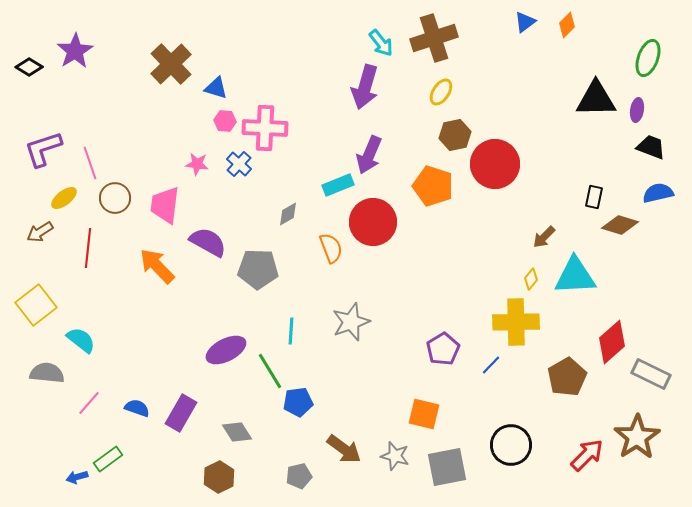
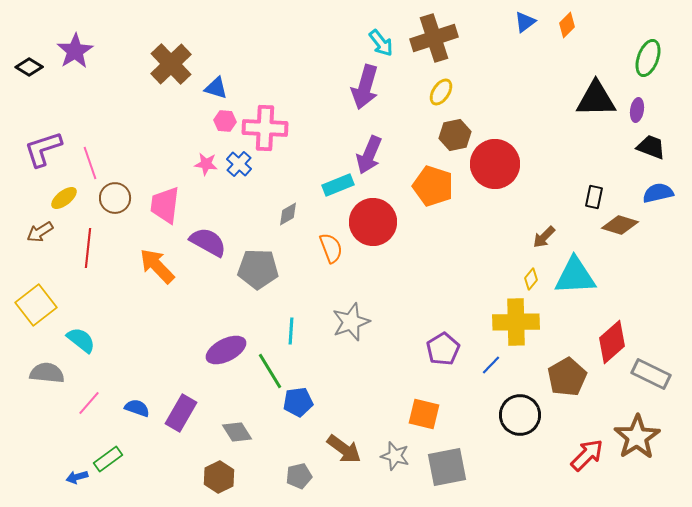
pink star at (197, 164): moved 9 px right
black circle at (511, 445): moved 9 px right, 30 px up
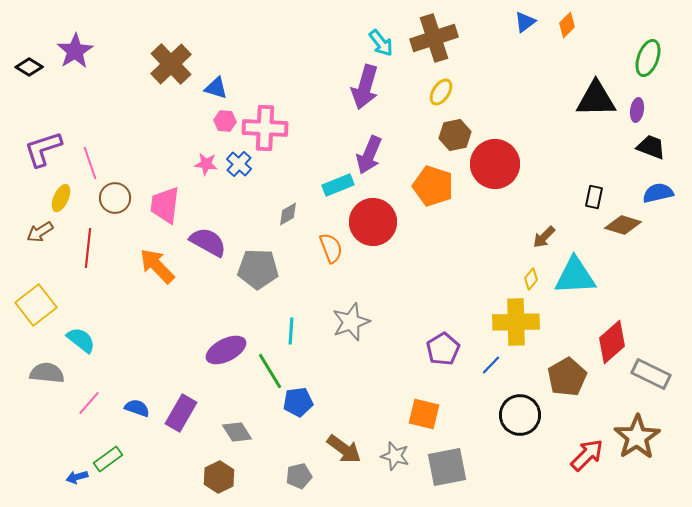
yellow ellipse at (64, 198): moved 3 px left; rotated 28 degrees counterclockwise
brown diamond at (620, 225): moved 3 px right
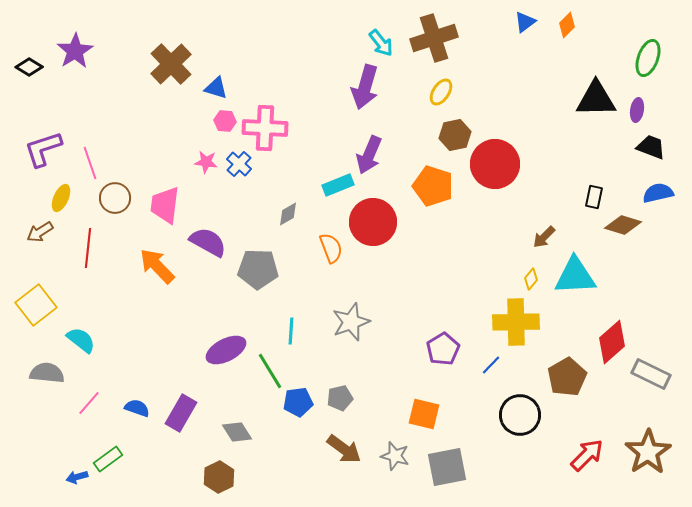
pink star at (206, 164): moved 2 px up
brown star at (637, 437): moved 11 px right, 15 px down
gray pentagon at (299, 476): moved 41 px right, 78 px up
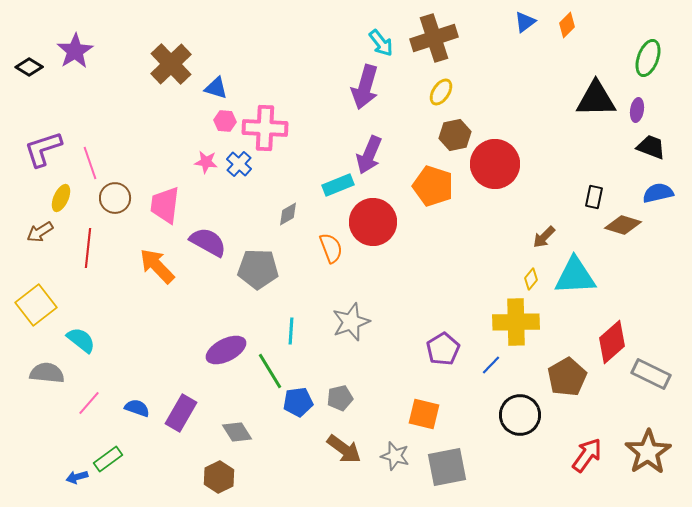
red arrow at (587, 455): rotated 9 degrees counterclockwise
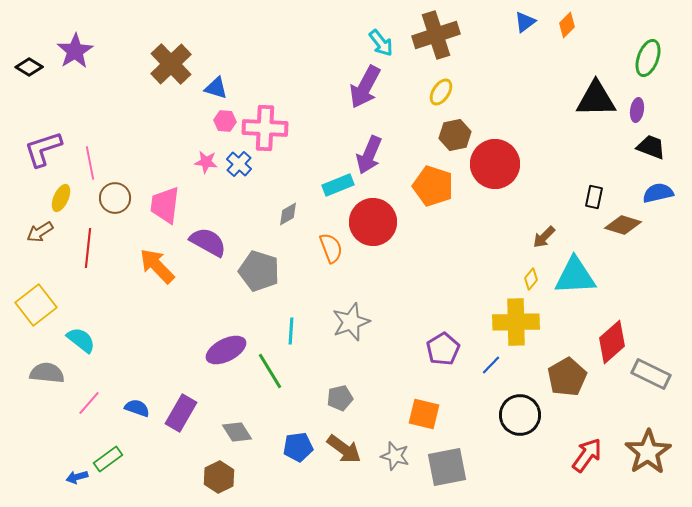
brown cross at (434, 38): moved 2 px right, 3 px up
purple arrow at (365, 87): rotated 12 degrees clockwise
pink line at (90, 163): rotated 8 degrees clockwise
gray pentagon at (258, 269): moved 1 px right, 2 px down; rotated 15 degrees clockwise
blue pentagon at (298, 402): moved 45 px down
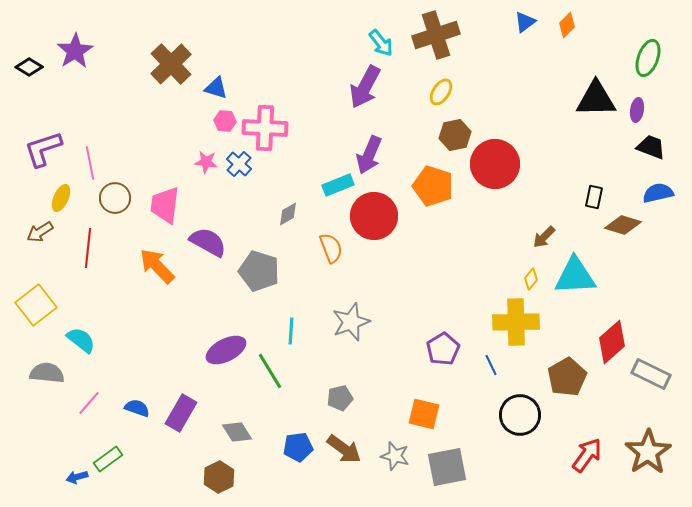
red circle at (373, 222): moved 1 px right, 6 px up
blue line at (491, 365): rotated 70 degrees counterclockwise
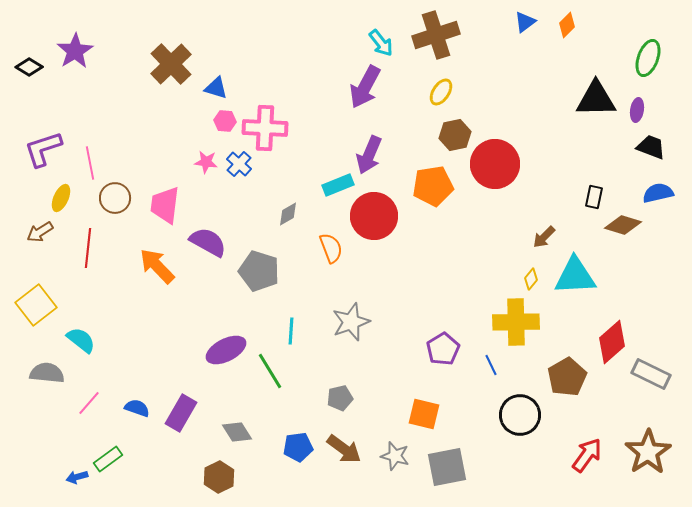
orange pentagon at (433, 186): rotated 27 degrees counterclockwise
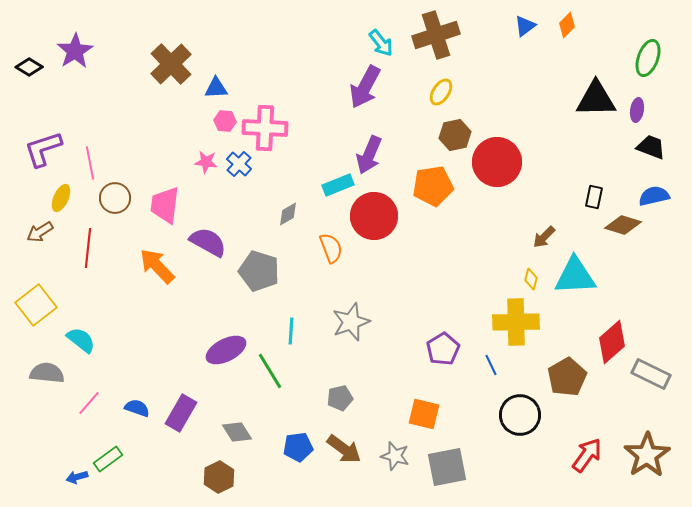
blue triangle at (525, 22): moved 4 px down
blue triangle at (216, 88): rotated 20 degrees counterclockwise
red circle at (495, 164): moved 2 px right, 2 px up
blue semicircle at (658, 193): moved 4 px left, 3 px down
yellow diamond at (531, 279): rotated 25 degrees counterclockwise
brown star at (648, 452): moved 1 px left, 3 px down
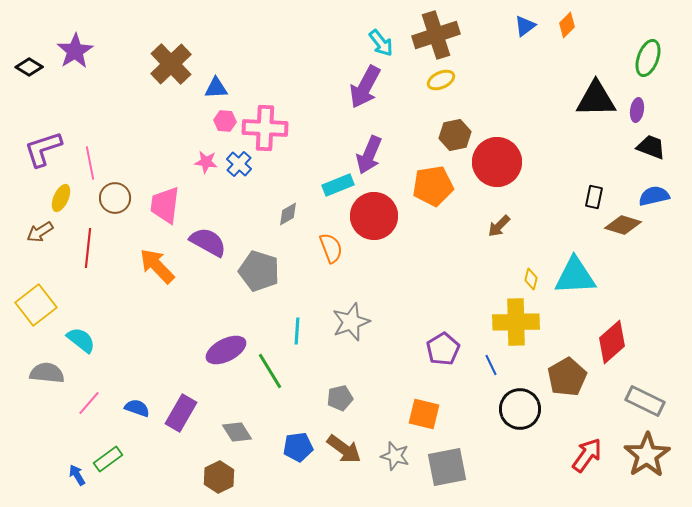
yellow ellipse at (441, 92): moved 12 px up; rotated 32 degrees clockwise
brown arrow at (544, 237): moved 45 px left, 11 px up
cyan line at (291, 331): moved 6 px right
gray rectangle at (651, 374): moved 6 px left, 27 px down
black circle at (520, 415): moved 6 px up
blue arrow at (77, 477): moved 2 px up; rotated 75 degrees clockwise
